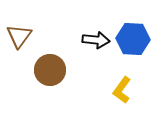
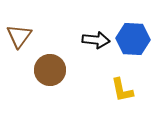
yellow L-shape: rotated 48 degrees counterclockwise
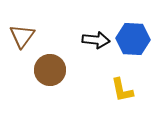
brown triangle: moved 3 px right
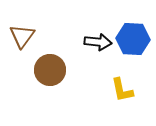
black arrow: moved 2 px right, 2 px down
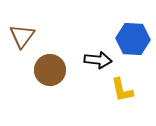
black arrow: moved 18 px down
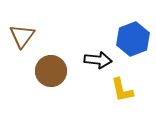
blue hexagon: rotated 24 degrees counterclockwise
brown circle: moved 1 px right, 1 px down
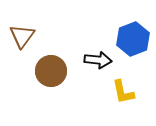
yellow L-shape: moved 1 px right, 2 px down
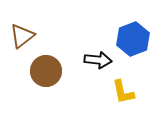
brown triangle: rotated 16 degrees clockwise
brown circle: moved 5 px left
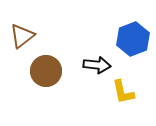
black arrow: moved 1 px left, 5 px down
